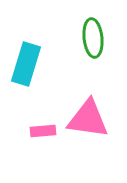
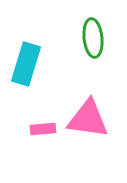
pink rectangle: moved 2 px up
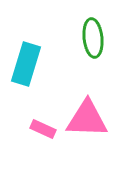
pink triangle: moved 1 px left; rotated 6 degrees counterclockwise
pink rectangle: rotated 30 degrees clockwise
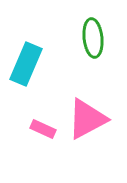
cyan rectangle: rotated 6 degrees clockwise
pink triangle: rotated 30 degrees counterclockwise
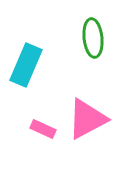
cyan rectangle: moved 1 px down
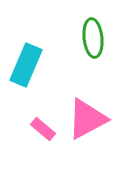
pink rectangle: rotated 15 degrees clockwise
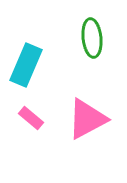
green ellipse: moved 1 px left
pink rectangle: moved 12 px left, 11 px up
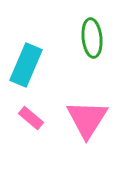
pink triangle: rotated 30 degrees counterclockwise
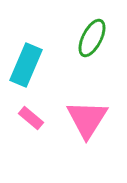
green ellipse: rotated 33 degrees clockwise
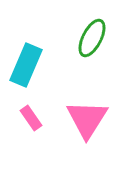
pink rectangle: rotated 15 degrees clockwise
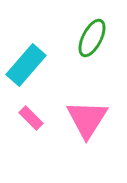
cyan rectangle: rotated 18 degrees clockwise
pink rectangle: rotated 10 degrees counterclockwise
